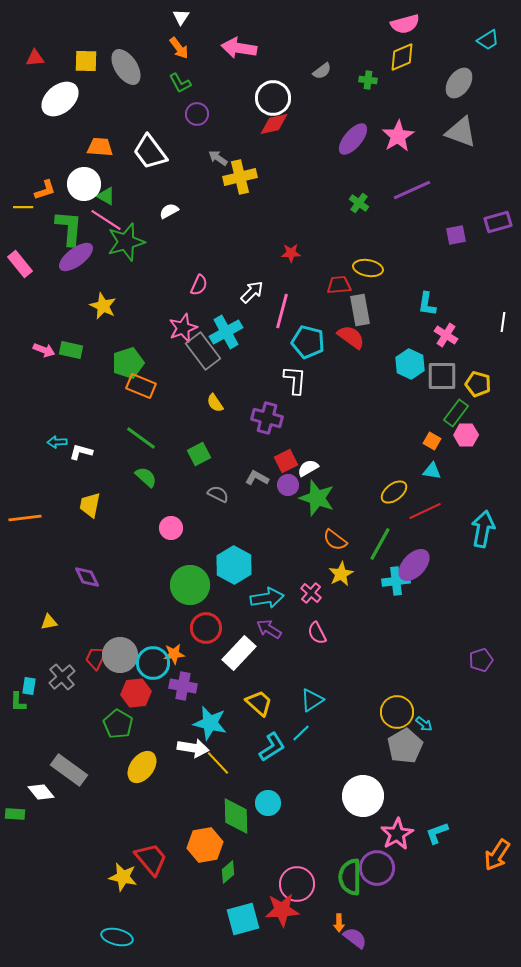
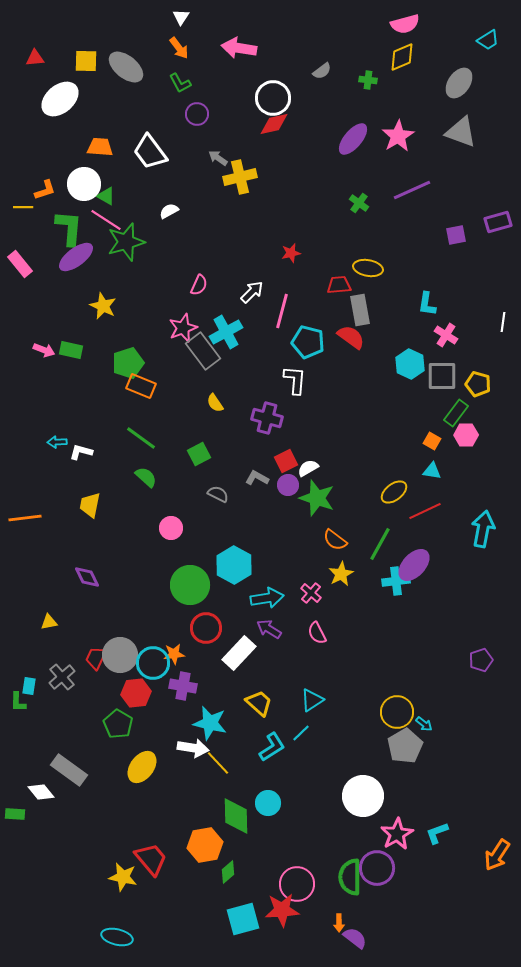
gray ellipse at (126, 67): rotated 18 degrees counterclockwise
red star at (291, 253): rotated 12 degrees counterclockwise
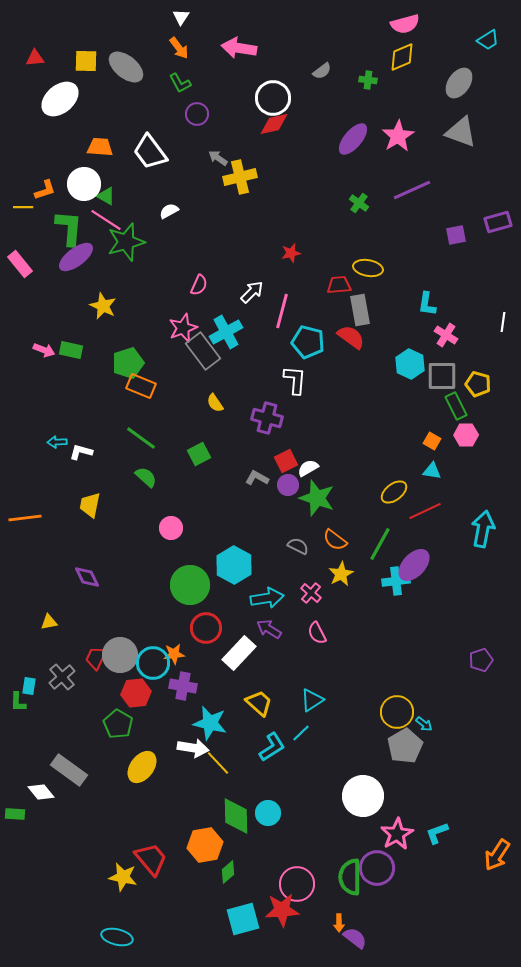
green rectangle at (456, 413): moved 7 px up; rotated 64 degrees counterclockwise
gray semicircle at (218, 494): moved 80 px right, 52 px down
cyan circle at (268, 803): moved 10 px down
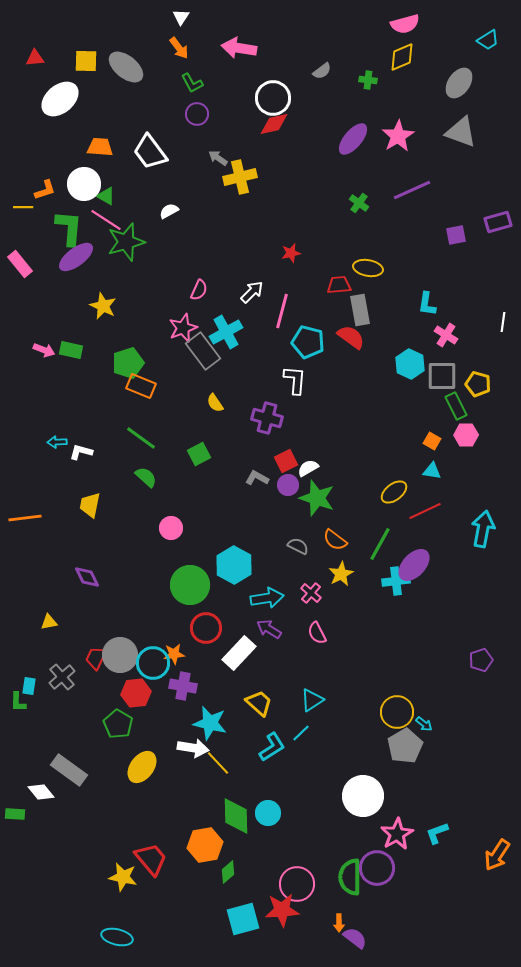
green L-shape at (180, 83): moved 12 px right
pink semicircle at (199, 285): moved 5 px down
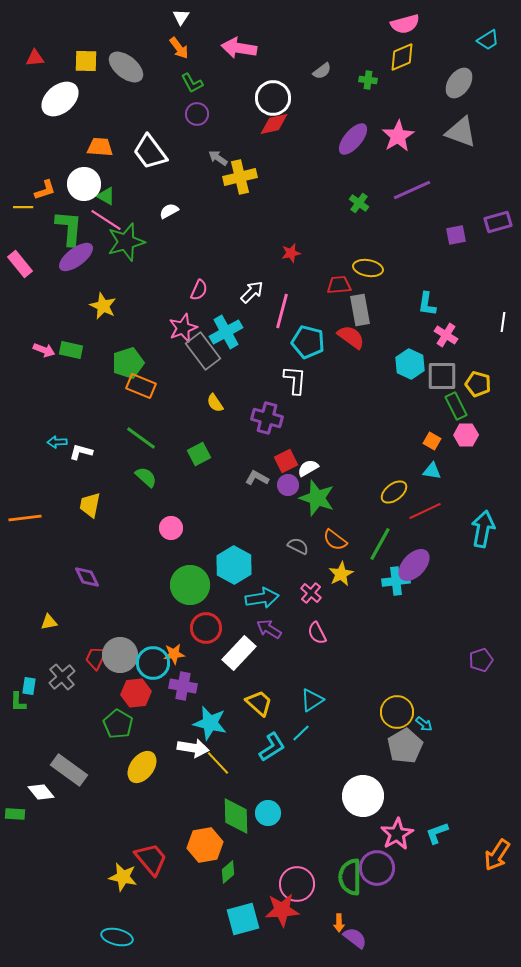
cyan arrow at (267, 598): moved 5 px left
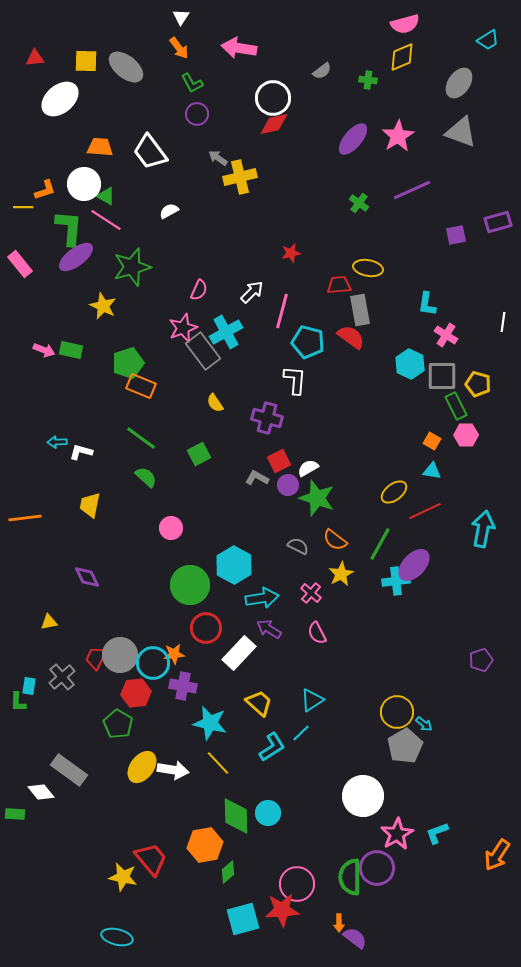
green star at (126, 242): moved 6 px right, 25 px down
red square at (286, 461): moved 7 px left
white arrow at (193, 748): moved 20 px left, 22 px down
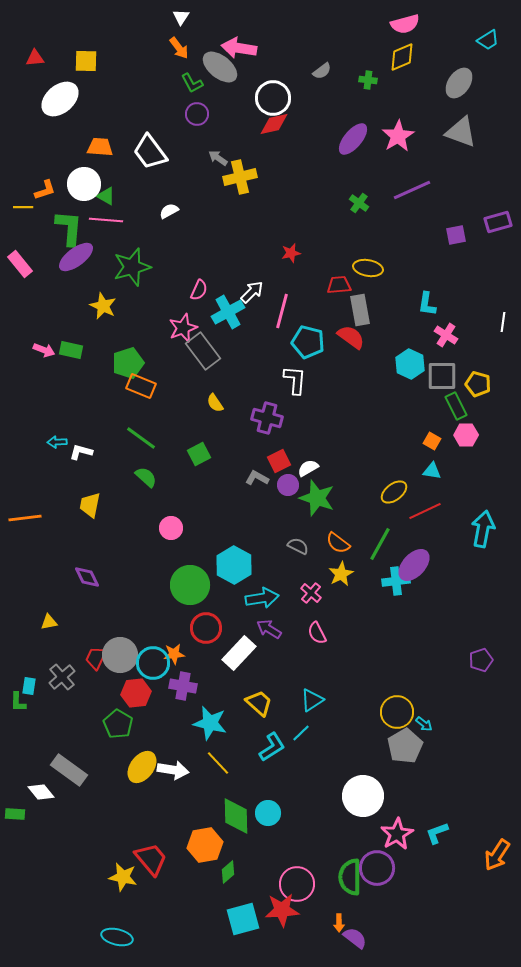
gray ellipse at (126, 67): moved 94 px right
pink line at (106, 220): rotated 28 degrees counterclockwise
cyan cross at (226, 332): moved 2 px right, 20 px up
orange semicircle at (335, 540): moved 3 px right, 3 px down
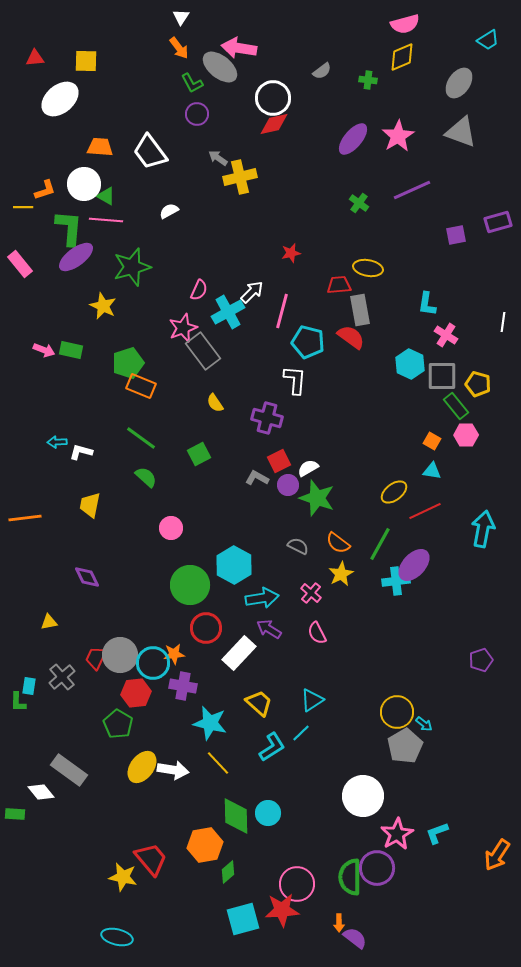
green rectangle at (456, 406): rotated 12 degrees counterclockwise
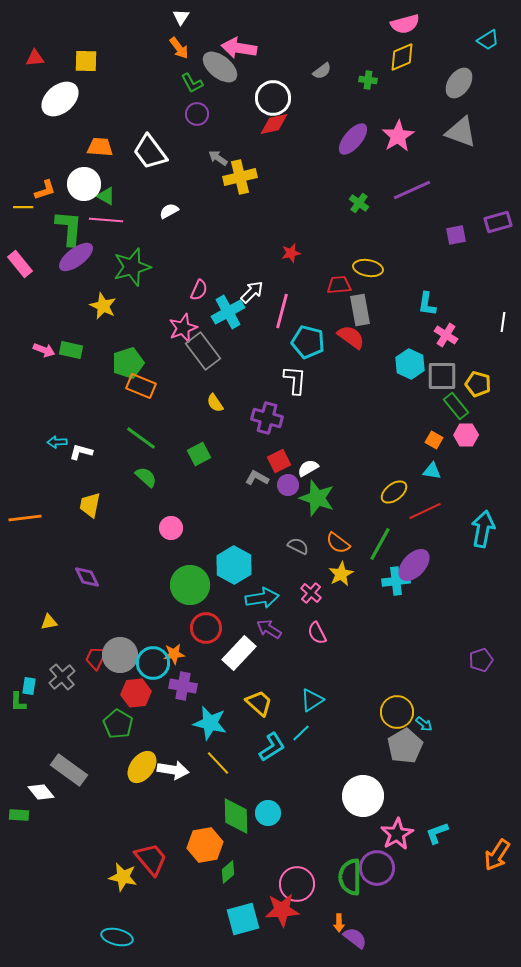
orange square at (432, 441): moved 2 px right, 1 px up
green rectangle at (15, 814): moved 4 px right, 1 px down
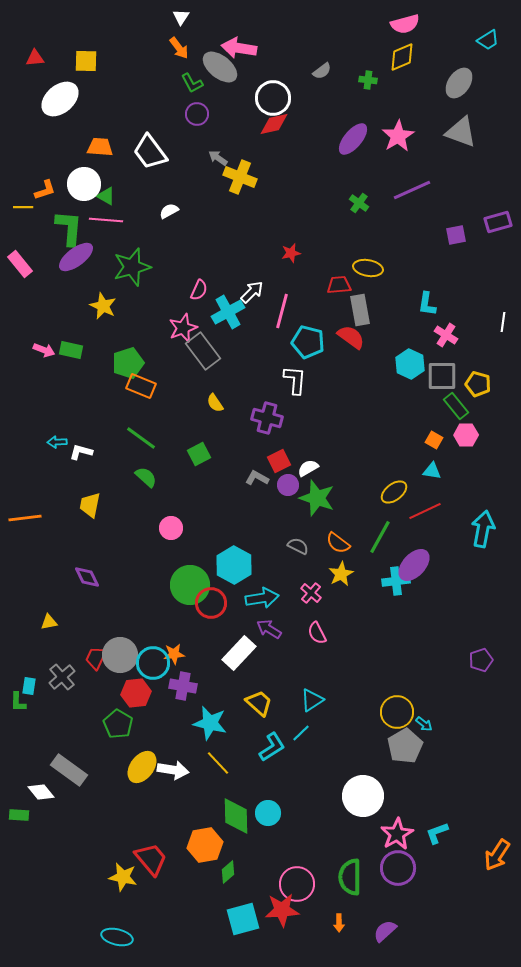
yellow cross at (240, 177): rotated 36 degrees clockwise
green line at (380, 544): moved 7 px up
red circle at (206, 628): moved 5 px right, 25 px up
purple circle at (377, 868): moved 21 px right
purple semicircle at (355, 938): moved 30 px right, 7 px up; rotated 80 degrees counterclockwise
